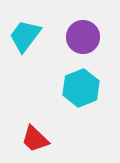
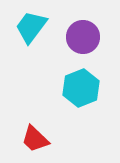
cyan trapezoid: moved 6 px right, 9 px up
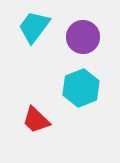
cyan trapezoid: moved 3 px right
red trapezoid: moved 1 px right, 19 px up
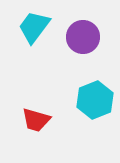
cyan hexagon: moved 14 px right, 12 px down
red trapezoid: rotated 28 degrees counterclockwise
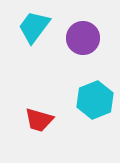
purple circle: moved 1 px down
red trapezoid: moved 3 px right
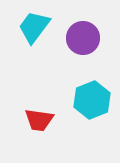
cyan hexagon: moved 3 px left
red trapezoid: rotated 8 degrees counterclockwise
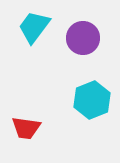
red trapezoid: moved 13 px left, 8 px down
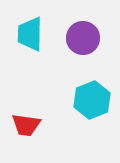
cyan trapezoid: moved 4 px left, 7 px down; rotated 36 degrees counterclockwise
red trapezoid: moved 3 px up
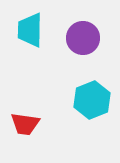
cyan trapezoid: moved 4 px up
red trapezoid: moved 1 px left, 1 px up
